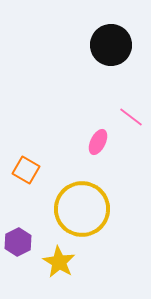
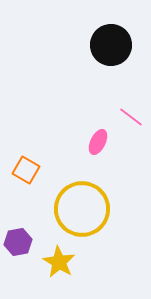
purple hexagon: rotated 16 degrees clockwise
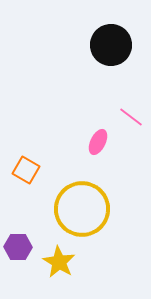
purple hexagon: moved 5 px down; rotated 12 degrees clockwise
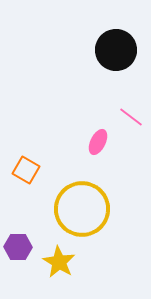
black circle: moved 5 px right, 5 px down
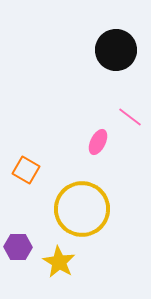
pink line: moved 1 px left
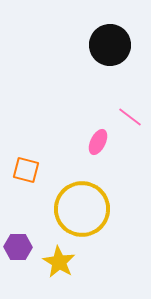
black circle: moved 6 px left, 5 px up
orange square: rotated 16 degrees counterclockwise
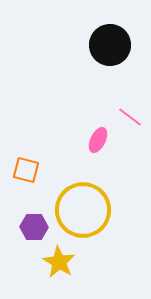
pink ellipse: moved 2 px up
yellow circle: moved 1 px right, 1 px down
purple hexagon: moved 16 px right, 20 px up
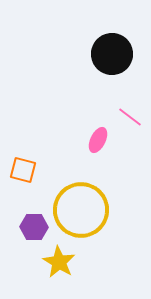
black circle: moved 2 px right, 9 px down
orange square: moved 3 px left
yellow circle: moved 2 px left
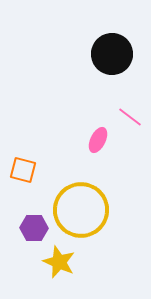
purple hexagon: moved 1 px down
yellow star: rotated 8 degrees counterclockwise
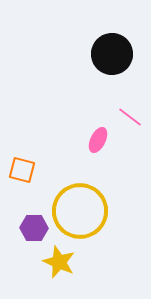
orange square: moved 1 px left
yellow circle: moved 1 px left, 1 px down
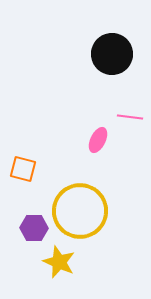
pink line: rotated 30 degrees counterclockwise
orange square: moved 1 px right, 1 px up
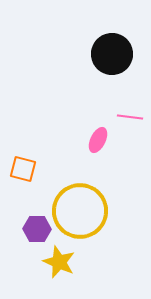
purple hexagon: moved 3 px right, 1 px down
